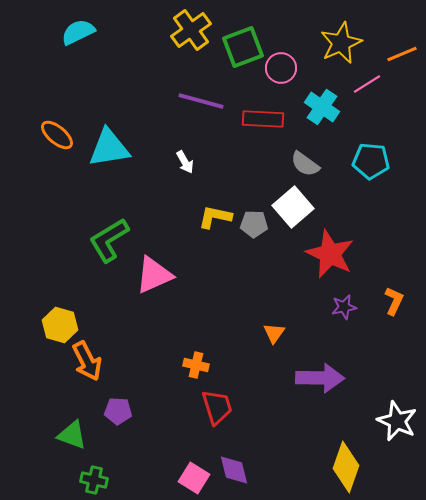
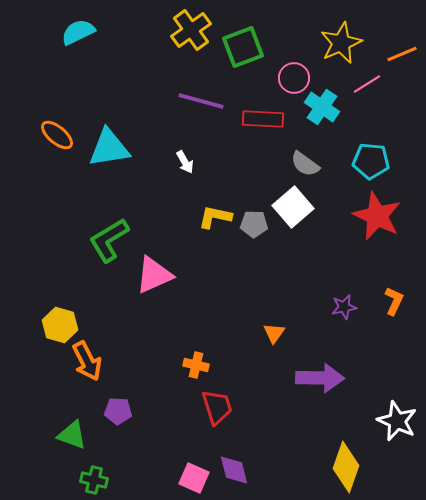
pink circle: moved 13 px right, 10 px down
red star: moved 47 px right, 38 px up
pink square: rotated 8 degrees counterclockwise
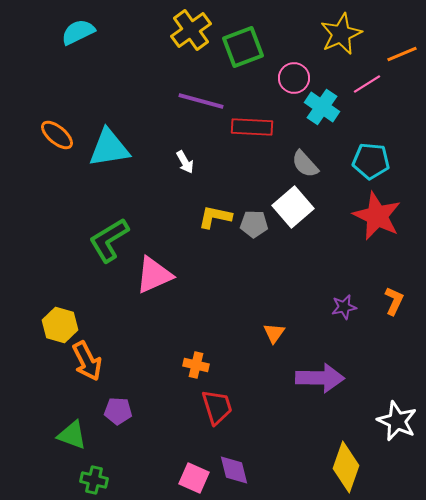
yellow star: moved 9 px up
red rectangle: moved 11 px left, 8 px down
gray semicircle: rotated 12 degrees clockwise
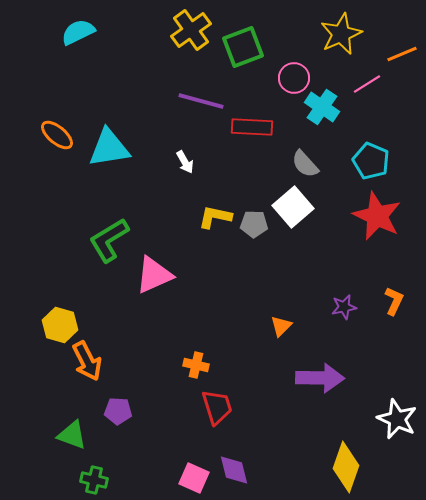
cyan pentagon: rotated 18 degrees clockwise
orange triangle: moved 7 px right, 7 px up; rotated 10 degrees clockwise
white star: moved 2 px up
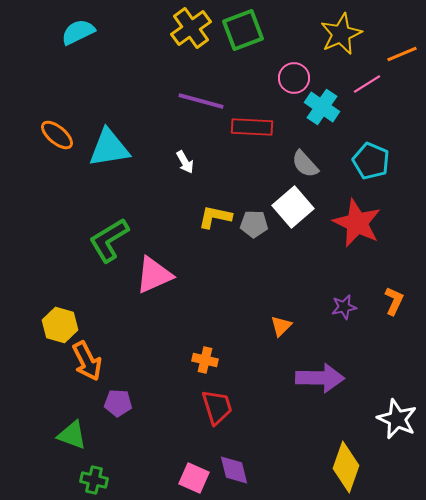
yellow cross: moved 2 px up
green square: moved 17 px up
red star: moved 20 px left, 7 px down
orange cross: moved 9 px right, 5 px up
purple pentagon: moved 8 px up
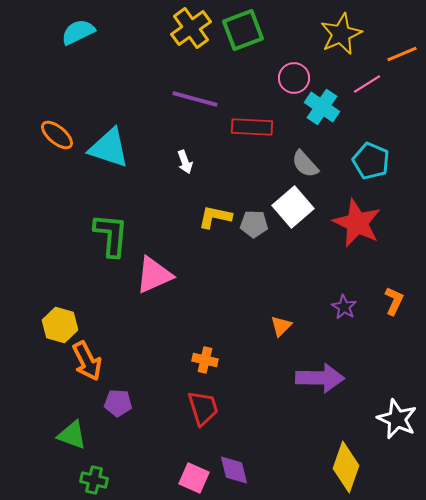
purple line: moved 6 px left, 2 px up
cyan triangle: rotated 27 degrees clockwise
white arrow: rotated 10 degrees clockwise
green L-shape: moved 2 px right, 5 px up; rotated 126 degrees clockwise
purple star: rotated 30 degrees counterclockwise
red trapezoid: moved 14 px left, 1 px down
